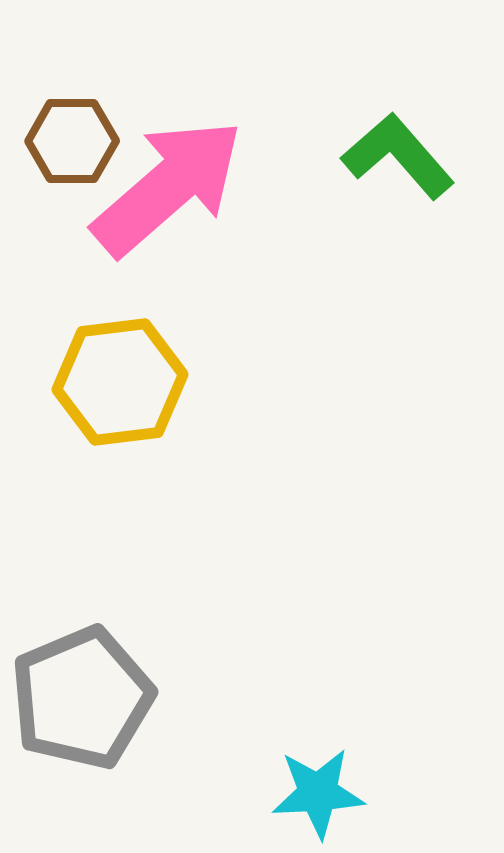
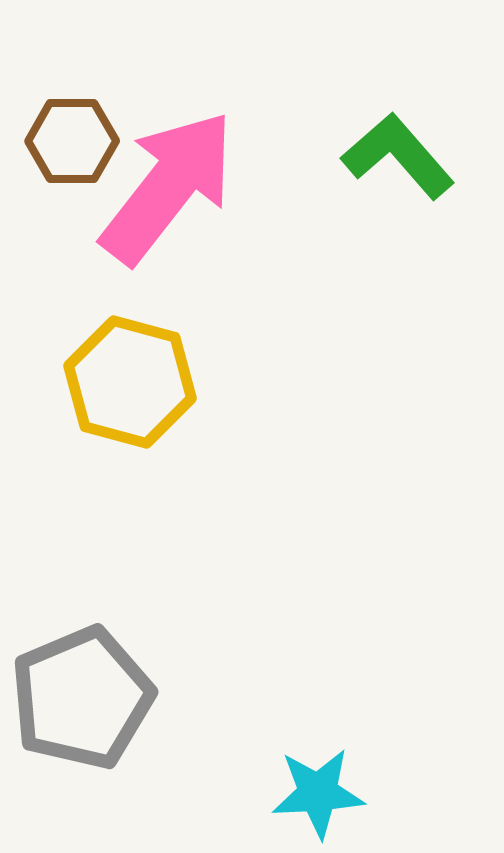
pink arrow: rotated 11 degrees counterclockwise
yellow hexagon: moved 10 px right; rotated 22 degrees clockwise
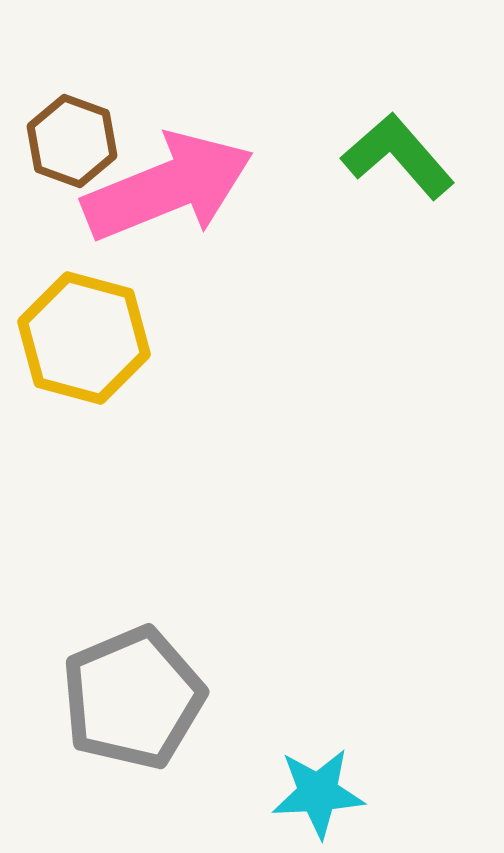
brown hexagon: rotated 20 degrees clockwise
pink arrow: rotated 30 degrees clockwise
yellow hexagon: moved 46 px left, 44 px up
gray pentagon: moved 51 px right
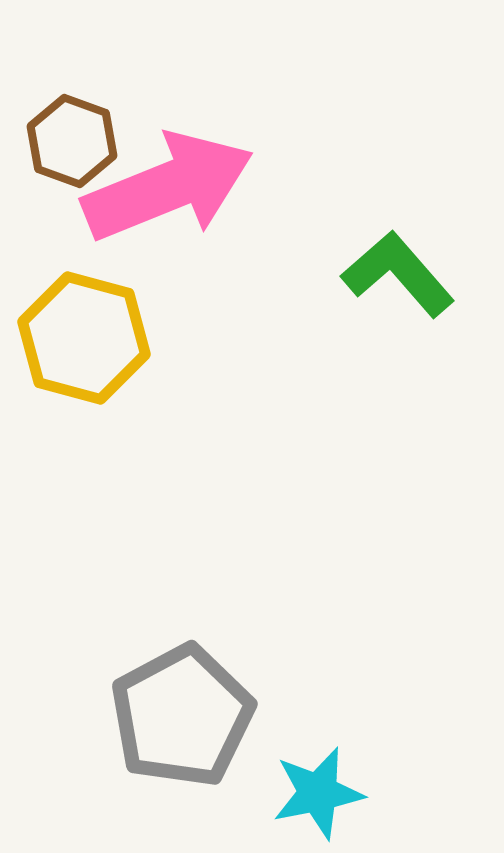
green L-shape: moved 118 px down
gray pentagon: moved 49 px right, 18 px down; rotated 5 degrees counterclockwise
cyan star: rotated 8 degrees counterclockwise
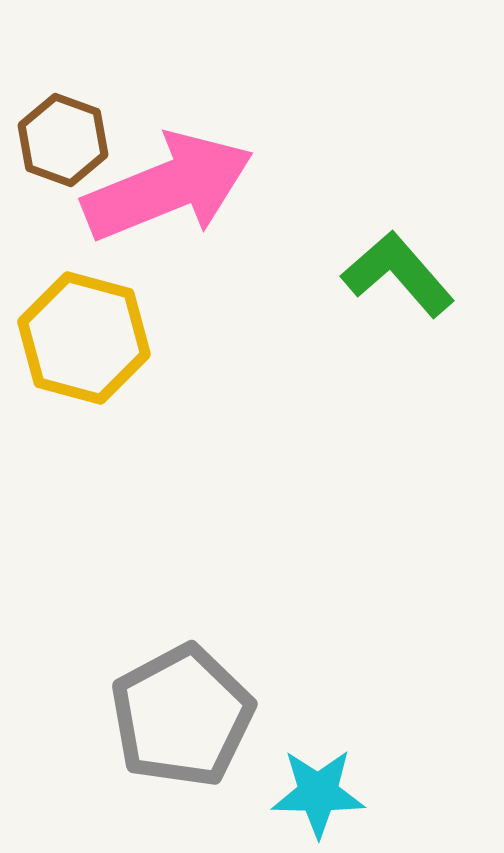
brown hexagon: moved 9 px left, 1 px up
cyan star: rotated 12 degrees clockwise
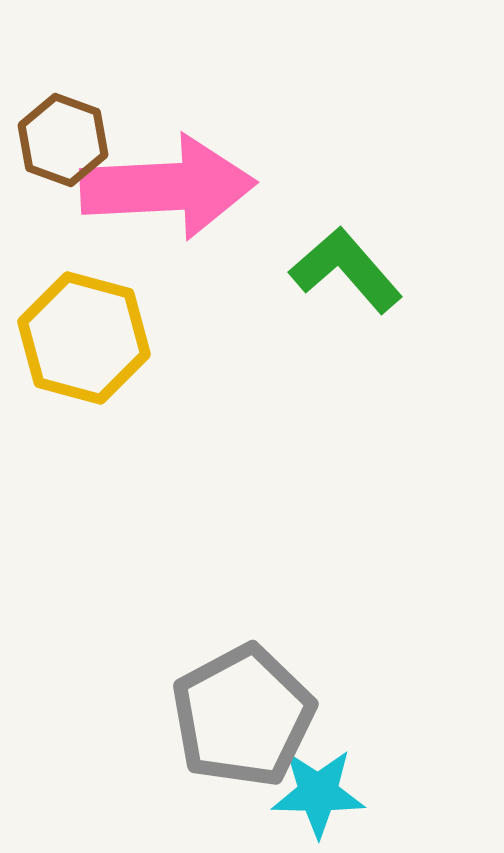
pink arrow: rotated 19 degrees clockwise
green L-shape: moved 52 px left, 4 px up
gray pentagon: moved 61 px right
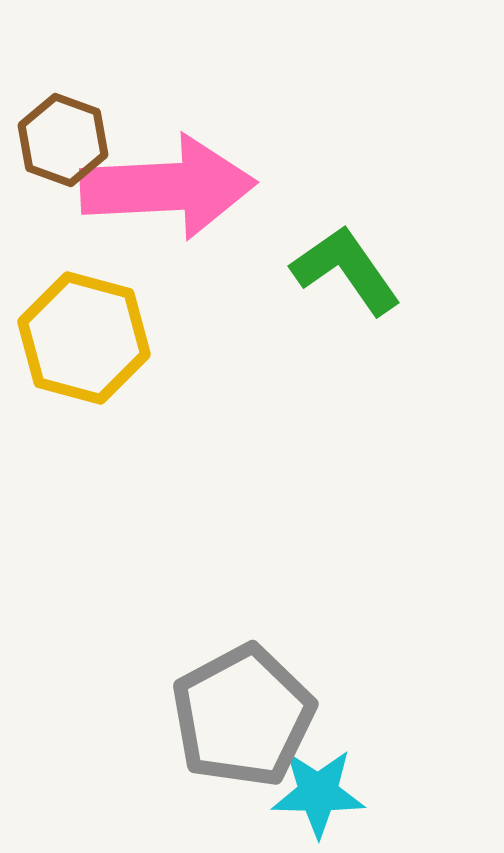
green L-shape: rotated 6 degrees clockwise
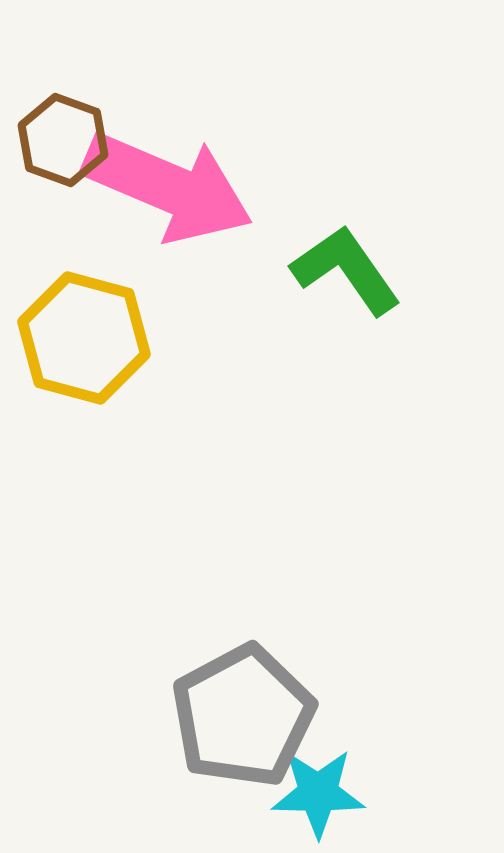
pink arrow: rotated 26 degrees clockwise
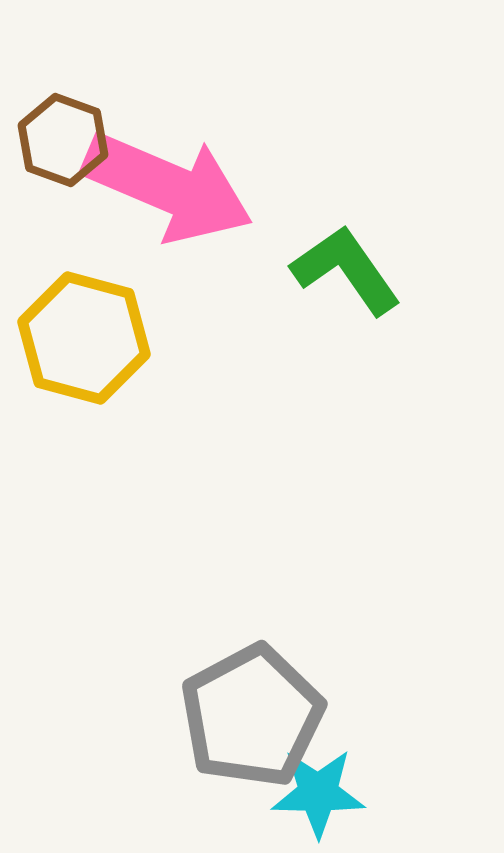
gray pentagon: moved 9 px right
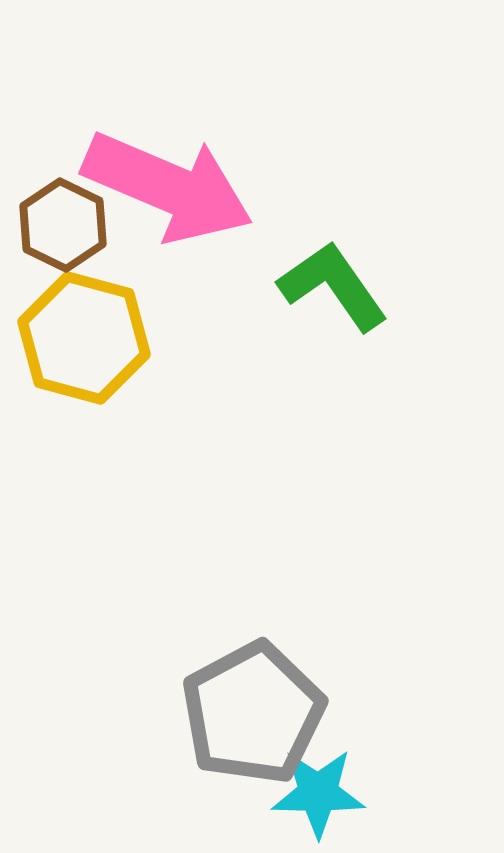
brown hexagon: moved 85 px down; rotated 6 degrees clockwise
green L-shape: moved 13 px left, 16 px down
gray pentagon: moved 1 px right, 3 px up
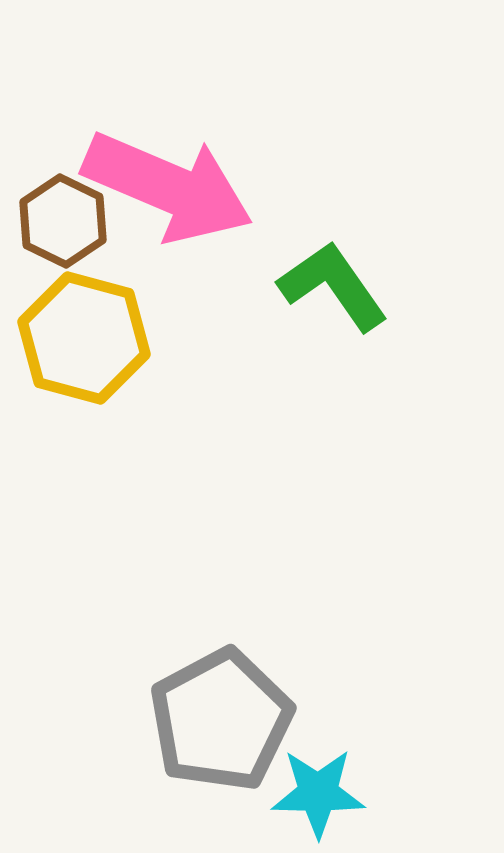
brown hexagon: moved 4 px up
gray pentagon: moved 32 px left, 7 px down
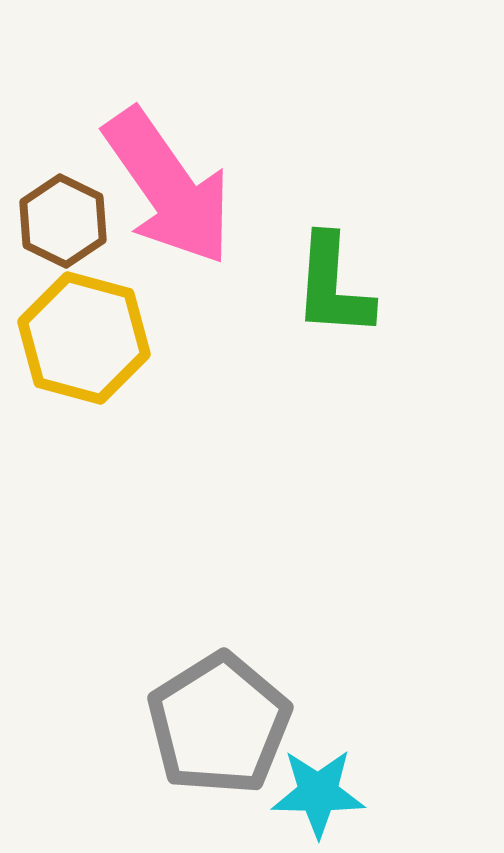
pink arrow: rotated 32 degrees clockwise
green L-shape: rotated 141 degrees counterclockwise
gray pentagon: moved 2 px left, 4 px down; rotated 4 degrees counterclockwise
